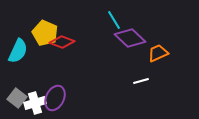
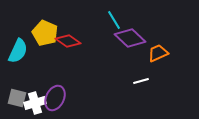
red diamond: moved 6 px right, 1 px up; rotated 15 degrees clockwise
gray square: rotated 24 degrees counterclockwise
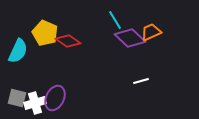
cyan line: moved 1 px right
orange trapezoid: moved 7 px left, 21 px up
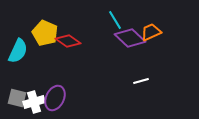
white cross: moved 1 px left, 1 px up
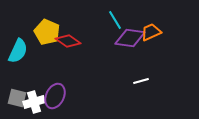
yellow pentagon: moved 2 px right, 1 px up
purple diamond: rotated 36 degrees counterclockwise
purple ellipse: moved 2 px up
